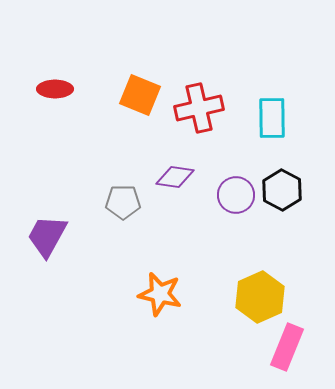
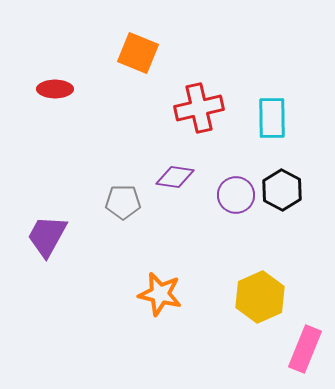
orange square: moved 2 px left, 42 px up
pink rectangle: moved 18 px right, 2 px down
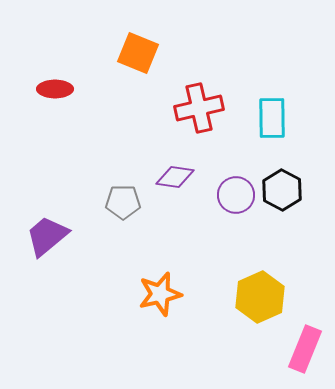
purple trapezoid: rotated 21 degrees clockwise
orange star: rotated 27 degrees counterclockwise
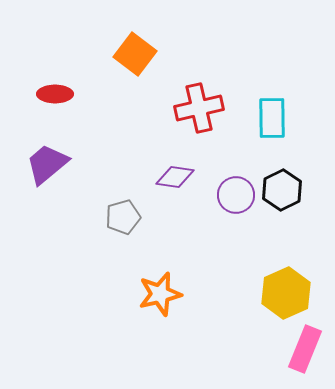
orange square: moved 3 px left, 1 px down; rotated 15 degrees clockwise
red ellipse: moved 5 px down
black hexagon: rotated 6 degrees clockwise
gray pentagon: moved 15 px down; rotated 16 degrees counterclockwise
purple trapezoid: moved 72 px up
yellow hexagon: moved 26 px right, 4 px up
